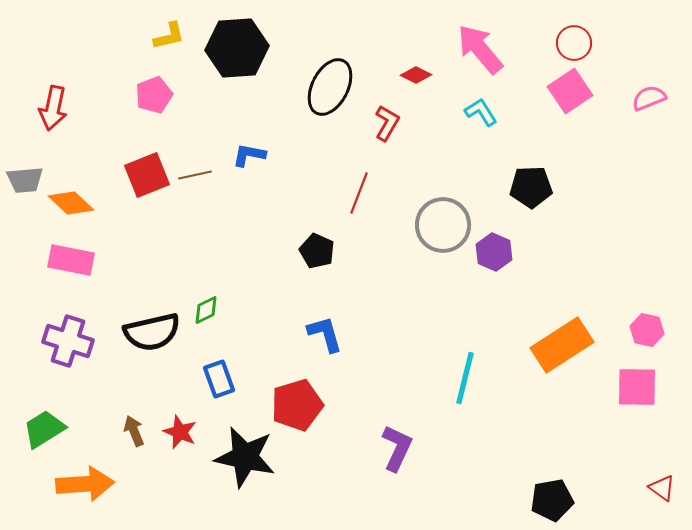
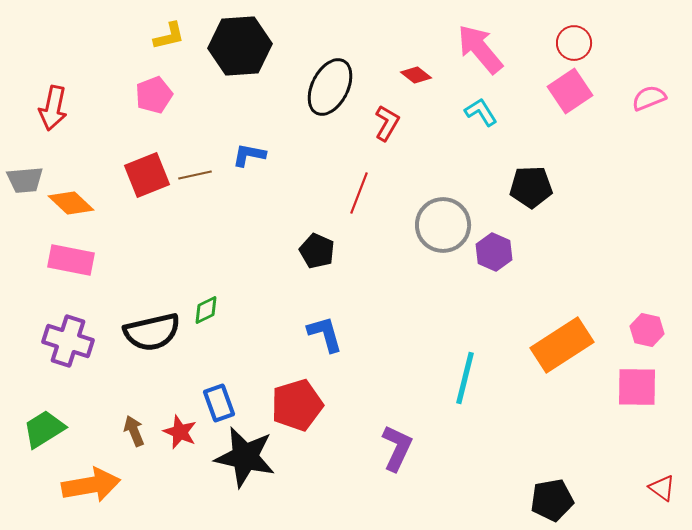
black hexagon at (237, 48): moved 3 px right, 2 px up
red diamond at (416, 75): rotated 12 degrees clockwise
blue rectangle at (219, 379): moved 24 px down
orange arrow at (85, 484): moved 6 px right, 1 px down; rotated 6 degrees counterclockwise
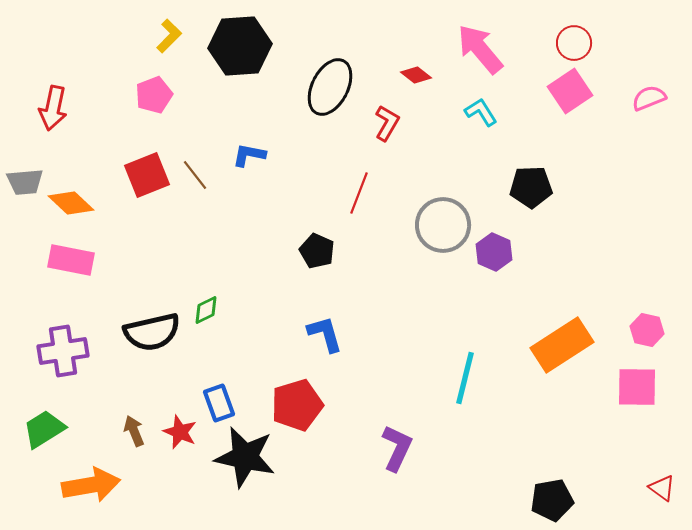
yellow L-shape at (169, 36): rotated 32 degrees counterclockwise
brown line at (195, 175): rotated 64 degrees clockwise
gray trapezoid at (25, 180): moved 2 px down
purple cross at (68, 341): moved 5 px left, 10 px down; rotated 27 degrees counterclockwise
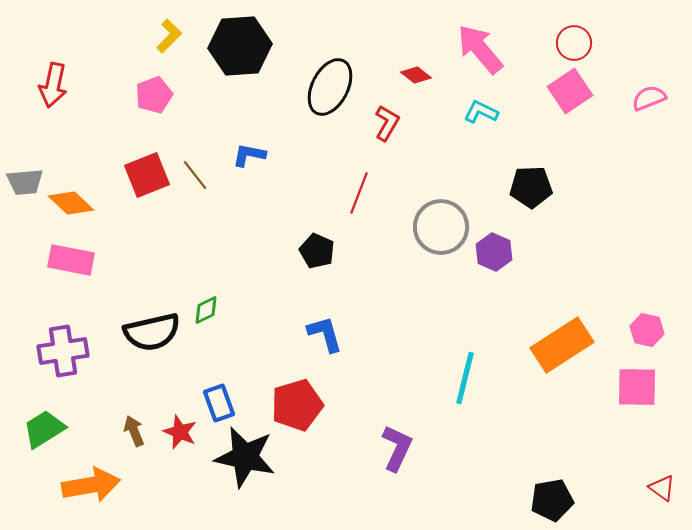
red arrow at (53, 108): moved 23 px up
cyan L-shape at (481, 112): rotated 32 degrees counterclockwise
gray circle at (443, 225): moved 2 px left, 2 px down
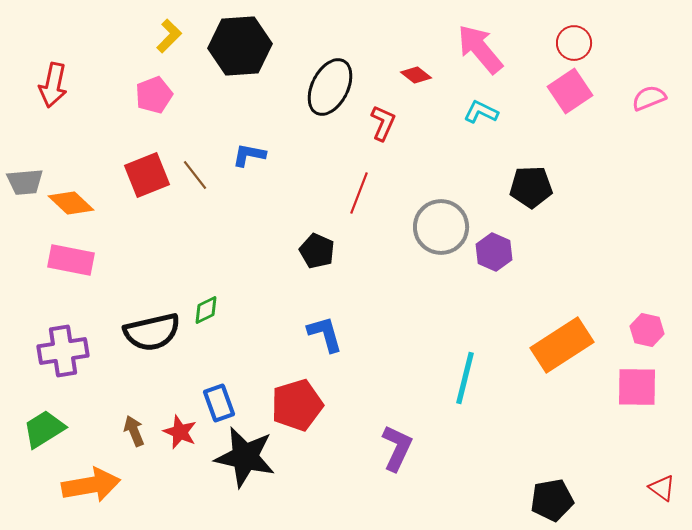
red L-shape at (387, 123): moved 4 px left; rotated 6 degrees counterclockwise
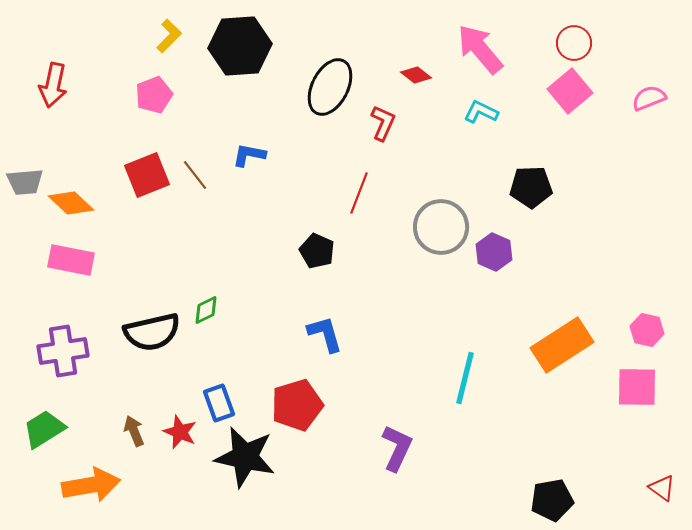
pink square at (570, 91): rotated 6 degrees counterclockwise
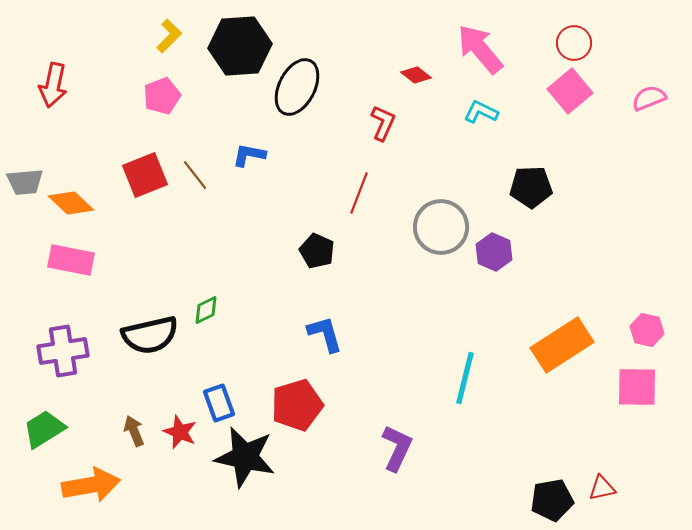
black ellipse at (330, 87): moved 33 px left
pink pentagon at (154, 95): moved 8 px right, 1 px down
red square at (147, 175): moved 2 px left
black semicircle at (152, 332): moved 2 px left, 3 px down
red triangle at (662, 488): moved 60 px left; rotated 48 degrees counterclockwise
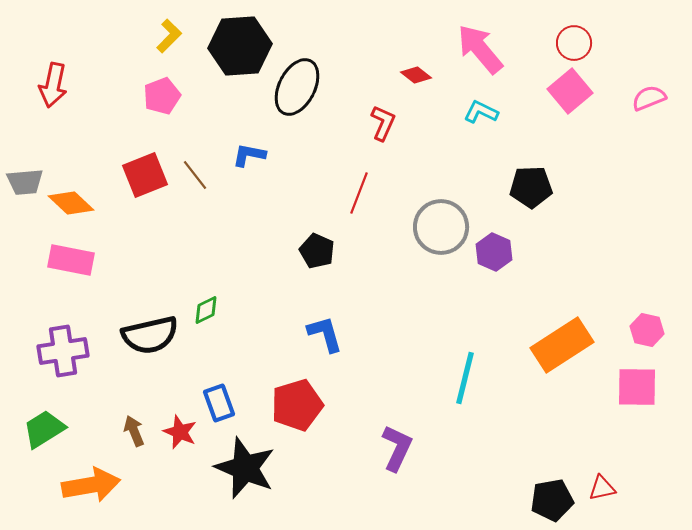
black star at (245, 457): moved 11 px down; rotated 10 degrees clockwise
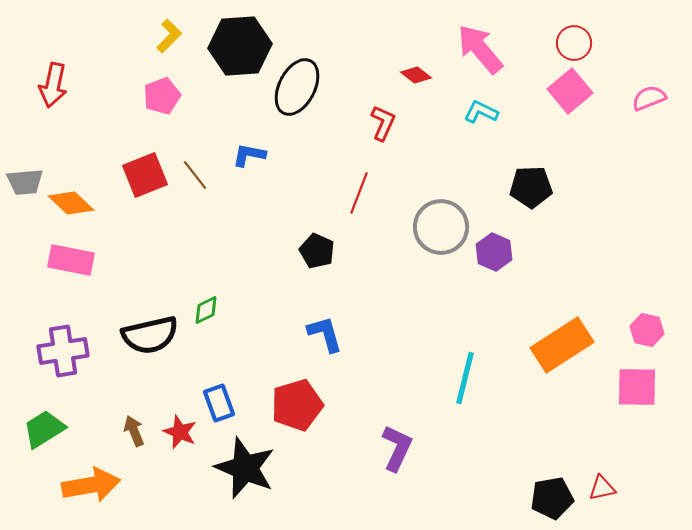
black pentagon at (552, 500): moved 2 px up
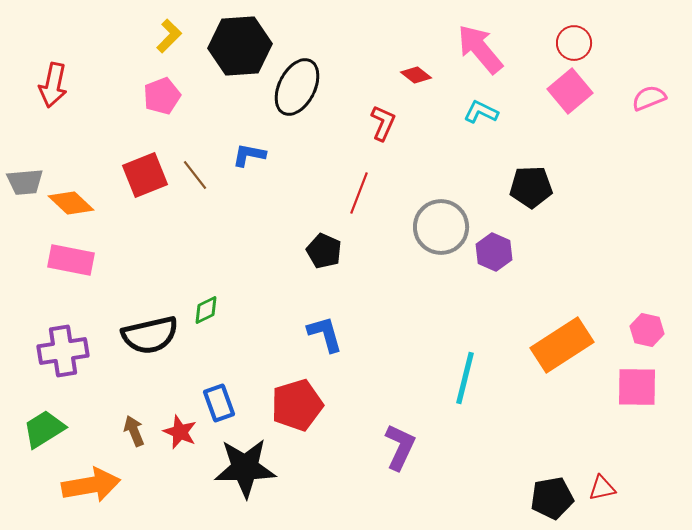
black pentagon at (317, 251): moved 7 px right
purple L-shape at (397, 448): moved 3 px right, 1 px up
black star at (245, 468): rotated 24 degrees counterclockwise
